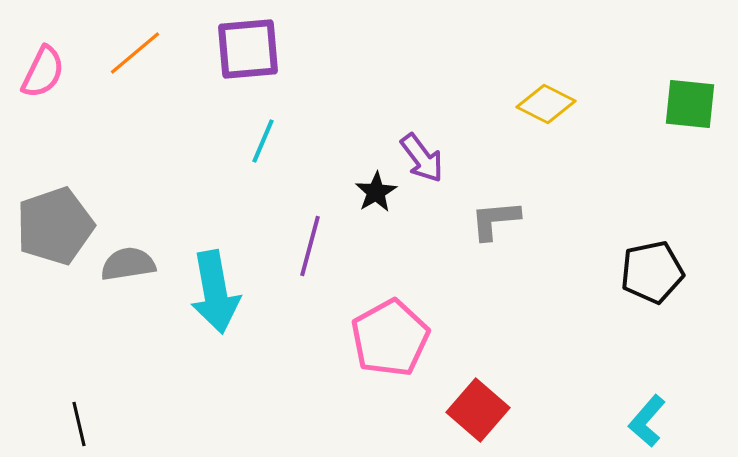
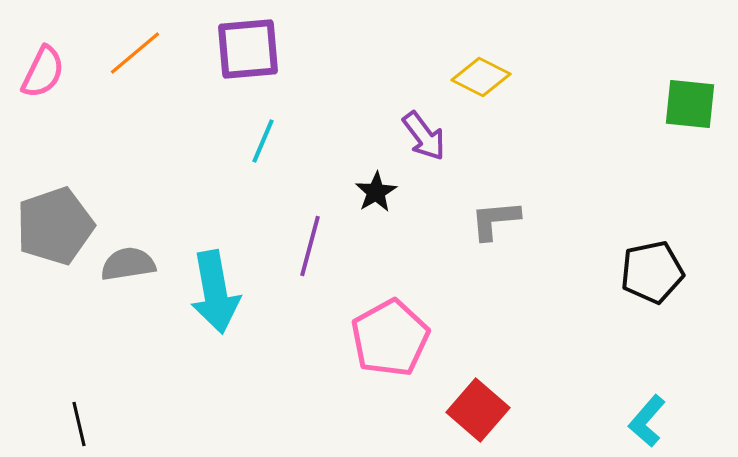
yellow diamond: moved 65 px left, 27 px up
purple arrow: moved 2 px right, 22 px up
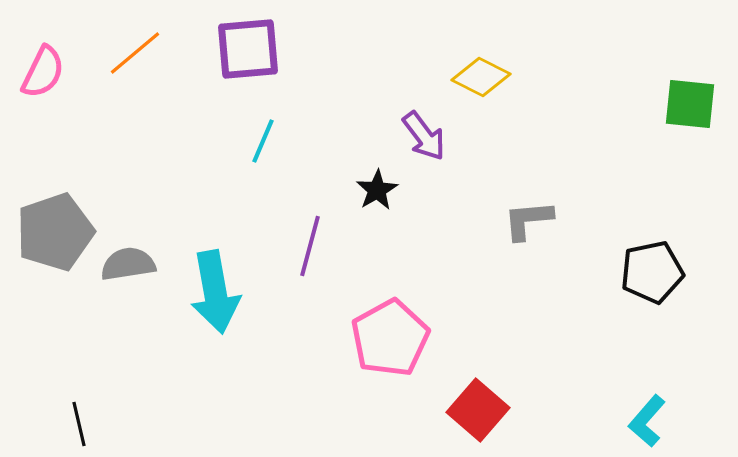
black star: moved 1 px right, 2 px up
gray L-shape: moved 33 px right
gray pentagon: moved 6 px down
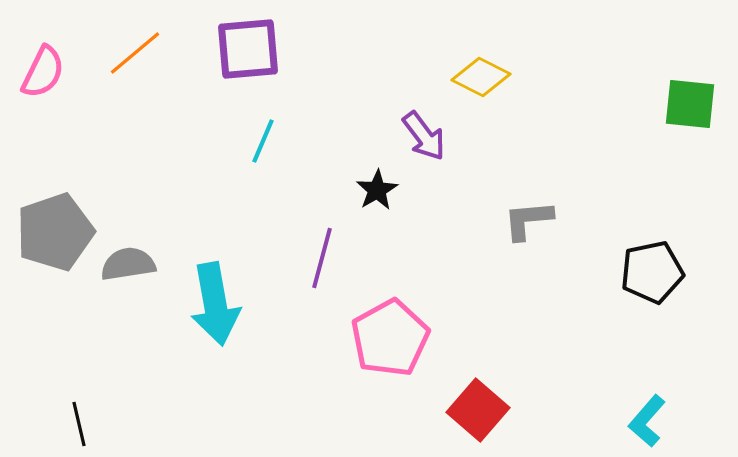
purple line: moved 12 px right, 12 px down
cyan arrow: moved 12 px down
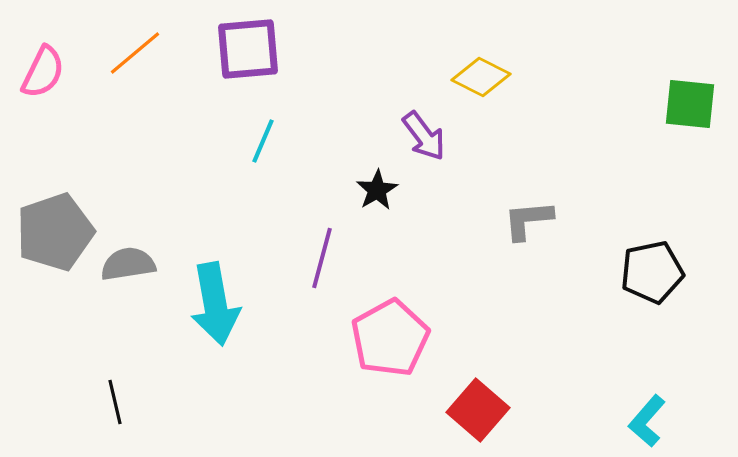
black line: moved 36 px right, 22 px up
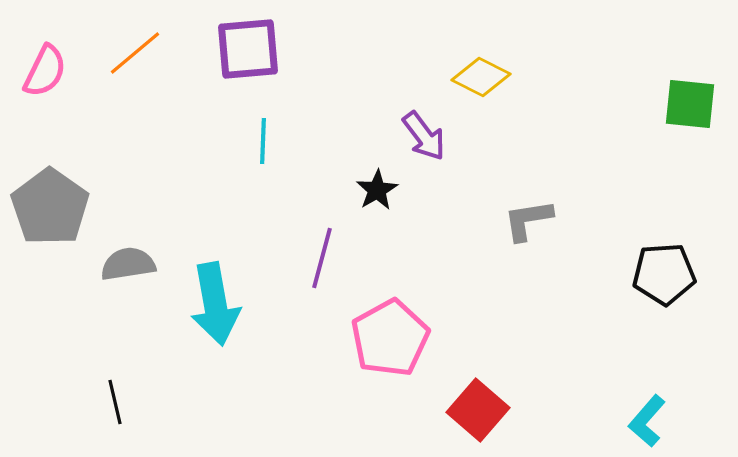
pink semicircle: moved 2 px right, 1 px up
cyan line: rotated 21 degrees counterclockwise
gray L-shape: rotated 4 degrees counterclockwise
gray pentagon: moved 5 px left, 25 px up; rotated 18 degrees counterclockwise
black pentagon: moved 12 px right, 2 px down; rotated 8 degrees clockwise
